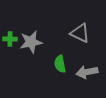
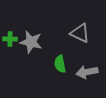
gray star: rotated 25 degrees clockwise
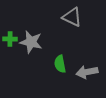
gray triangle: moved 8 px left, 16 px up
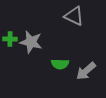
gray triangle: moved 2 px right, 1 px up
green semicircle: rotated 78 degrees counterclockwise
gray arrow: moved 1 px left, 1 px up; rotated 30 degrees counterclockwise
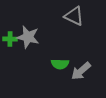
gray star: moved 3 px left, 5 px up
gray arrow: moved 5 px left
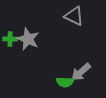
gray star: moved 2 px down; rotated 10 degrees clockwise
green semicircle: moved 5 px right, 18 px down
gray arrow: moved 1 px down
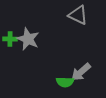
gray triangle: moved 4 px right, 1 px up
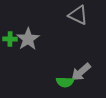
gray star: rotated 15 degrees clockwise
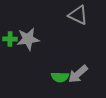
gray star: rotated 25 degrees clockwise
gray arrow: moved 3 px left, 2 px down
green semicircle: moved 5 px left, 5 px up
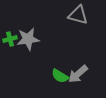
gray triangle: rotated 10 degrees counterclockwise
green cross: rotated 16 degrees counterclockwise
green semicircle: moved 1 px up; rotated 30 degrees clockwise
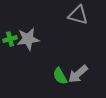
green semicircle: rotated 30 degrees clockwise
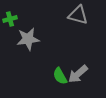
green cross: moved 20 px up
